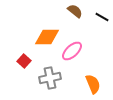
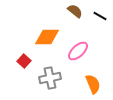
black line: moved 2 px left, 1 px up
pink ellipse: moved 6 px right
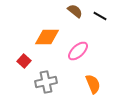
gray cross: moved 4 px left, 4 px down
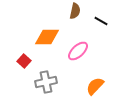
brown semicircle: rotated 63 degrees clockwise
black line: moved 1 px right, 5 px down
orange semicircle: moved 2 px right, 2 px down; rotated 114 degrees counterclockwise
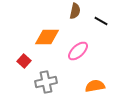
orange semicircle: rotated 36 degrees clockwise
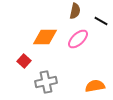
orange diamond: moved 2 px left
pink ellipse: moved 12 px up
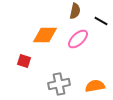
orange diamond: moved 2 px up
red square: rotated 24 degrees counterclockwise
gray cross: moved 13 px right, 2 px down
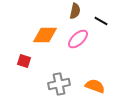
orange semicircle: rotated 30 degrees clockwise
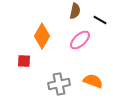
black line: moved 1 px left, 1 px up
orange diamond: moved 3 px left, 1 px down; rotated 60 degrees counterclockwise
pink ellipse: moved 2 px right, 1 px down
red square: rotated 16 degrees counterclockwise
orange semicircle: moved 2 px left, 5 px up
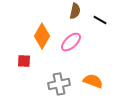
pink ellipse: moved 9 px left, 2 px down
